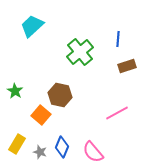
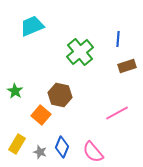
cyan trapezoid: rotated 20 degrees clockwise
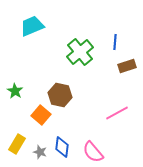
blue line: moved 3 px left, 3 px down
blue diamond: rotated 15 degrees counterclockwise
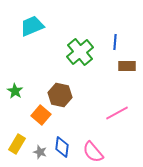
brown rectangle: rotated 18 degrees clockwise
